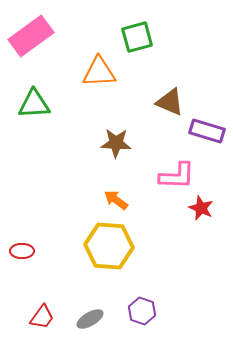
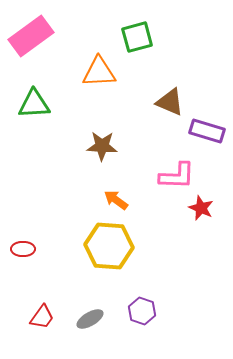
brown star: moved 14 px left, 3 px down
red ellipse: moved 1 px right, 2 px up
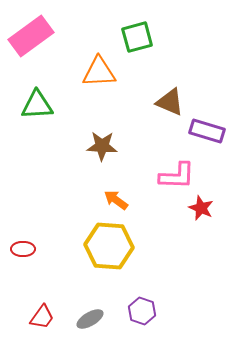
green triangle: moved 3 px right, 1 px down
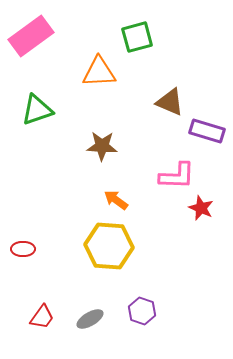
green triangle: moved 5 px down; rotated 16 degrees counterclockwise
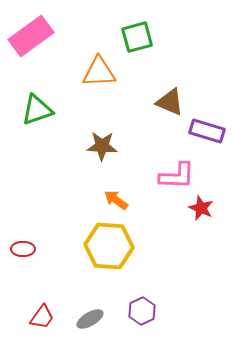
purple hexagon: rotated 16 degrees clockwise
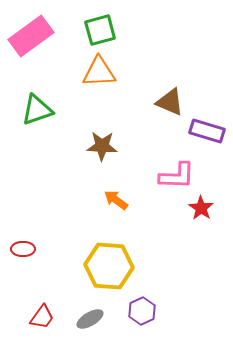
green square: moved 37 px left, 7 px up
red star: rotated 10 degrees clockwise
yellow hexagon: moved 20 px down
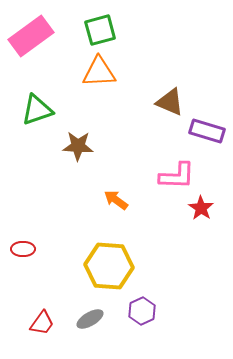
brown star: moved 24 px left
red trapezoid: moved 6 px down
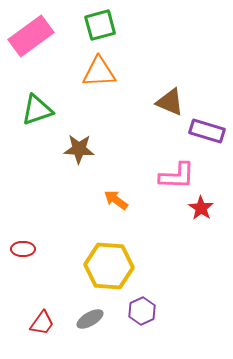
green square: moved 5 px up
brown star: moved 1 px right, 3 px down
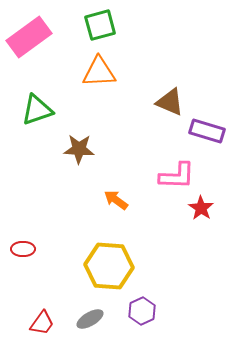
pink rectangle: moved 2 px left, 1 px down
